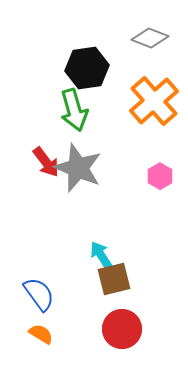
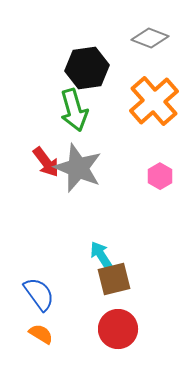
red circle: moved 4 px left
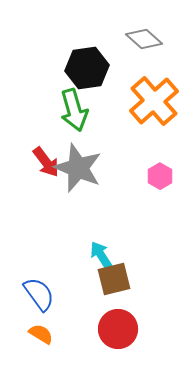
gray diamond: moved 6 px left, 1 px down; rotated 21 degrees clockwise
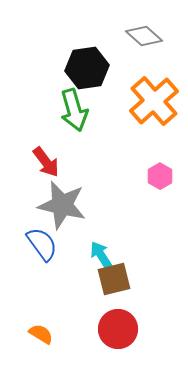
gray diamond: moved 3 px up
gray star: moved 16 px left, 37 px down; rotated 9 degrees counterclockwise
blue semicircle: moved 3 px right, 50 px up
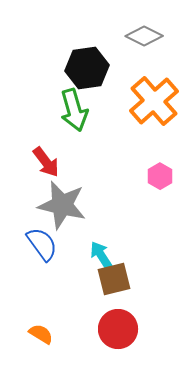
gray diamond: rotated 15 degrees counterclockwise
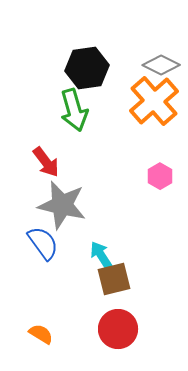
gray diamond: moved 17 px right, 29 px down
blue semicircle: moved 1 px right, 1 px up
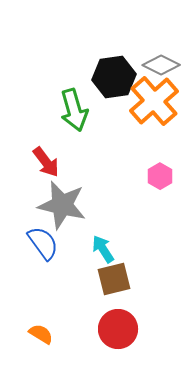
black hexagon: moved 27 px right, 9 px down
cyan arrow: moved 2 px right, 6 px up
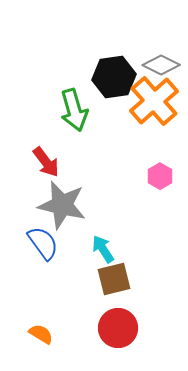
red circle: moved 1 px up
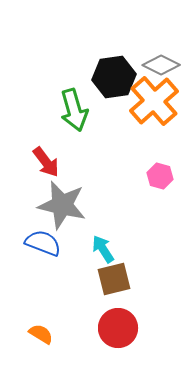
pink hexagon: rotated 15 degrees counterclockwise
blue semicircle: rotated 33 degrees counterclockwise
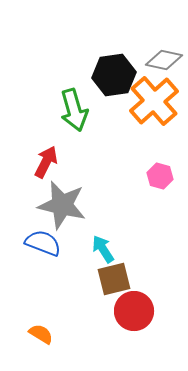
gray diamond: moved 3 px right, 5 px up; rotated 15 degrees counterclockwise
black hexagon: moved 2 px up
red arrow: rotated 116 degrees counterclockwise
red circle: moved 16 px right, 17 px up
